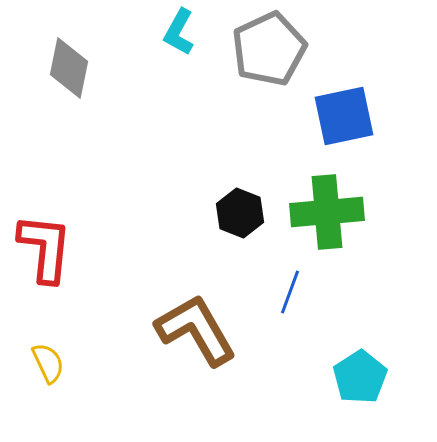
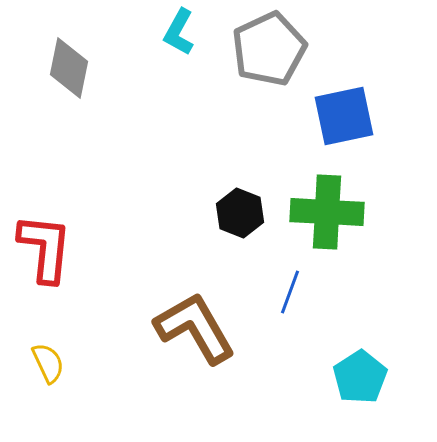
green cross: rotated 8 degrees clockwise
brown L-shape: moved 1 px left, 2 px up
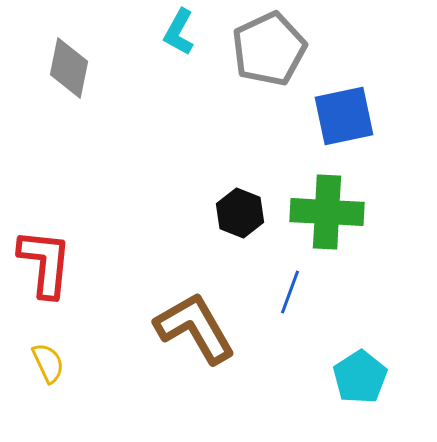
red L-shape: moved 15 px down
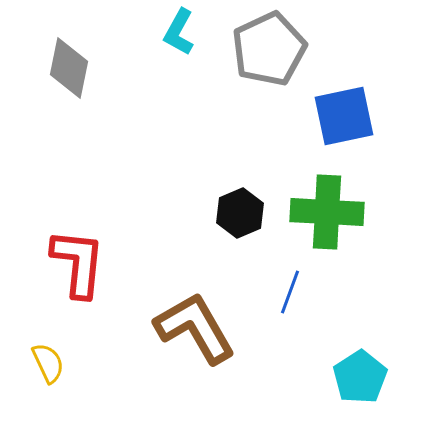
black hexagon: rotated 15 degrees clockwise
red L-shape: moved 33 px right
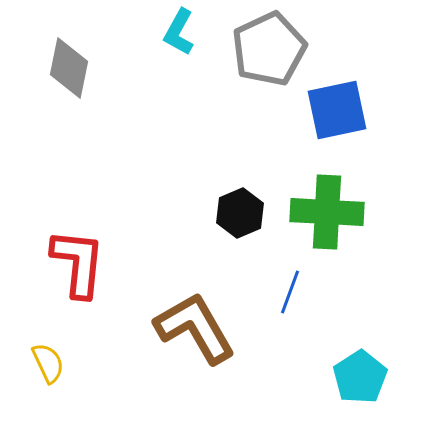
blue square: moved 7 px left, 6 px up
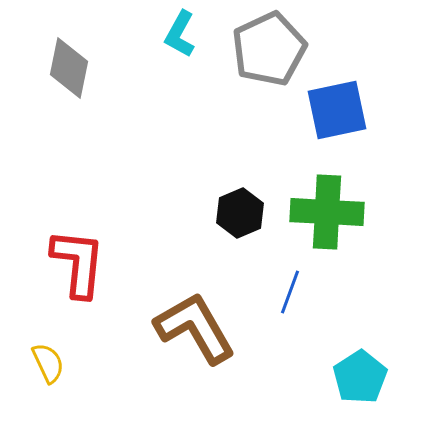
cyan L-shape: moved 1 px right, 2 px down
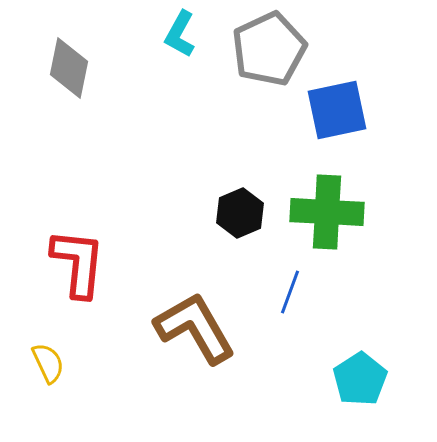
cyan pentagon: moved 2 px down
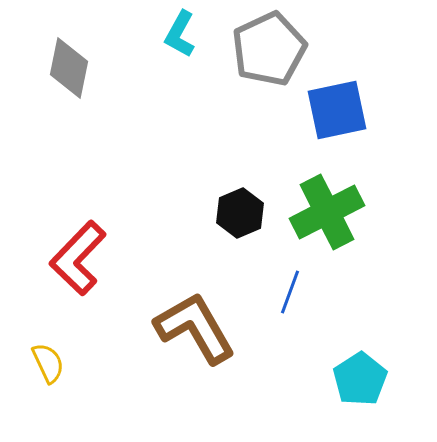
green cross: rotated 30 degrees counterclockwise
red L-shape: moved 5 px up; rotated 142 degrees counterclockwise
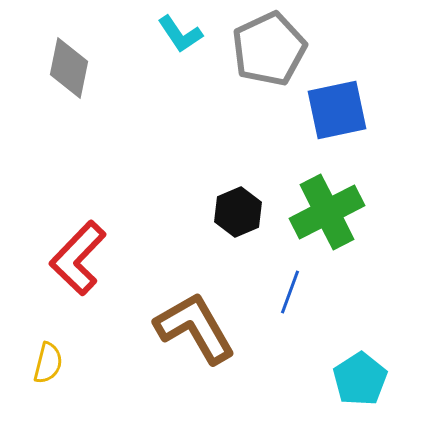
cyan L-shape: rotated 63 degrees counterclockwise
black hexagon: moved 2 px left, 1 px up
yellow semicircle: rotated 39 degrees clockwise
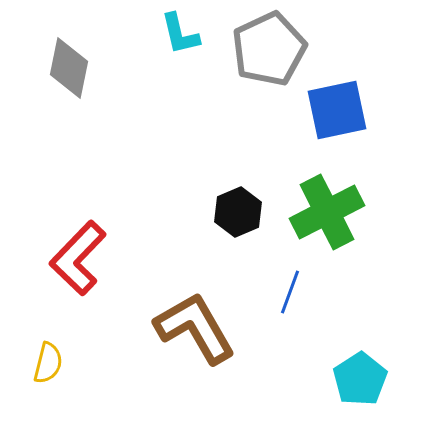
cyan L-shape: rotated 21 degrees clockwise
